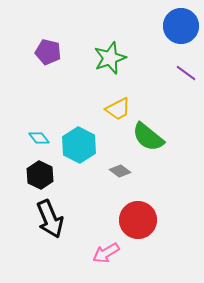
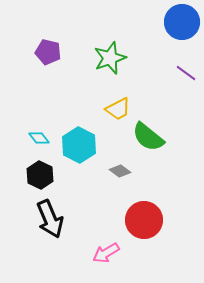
blue circle: moved 1 px right, 4 px up
red circle: moved 6 px right
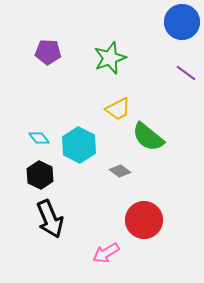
purple pentagon: rotated 10 degrees counterclockwise
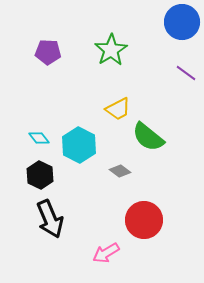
green star: moved 1 px right, 8 px up; rotated 12 degrees counterclockwise
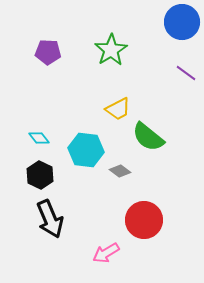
cyan hexagon: moved 7 px right, 5 px down; rotated 20 degrees counterclockwise
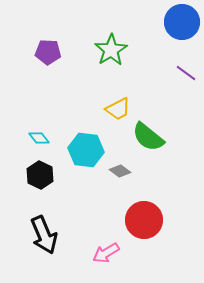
black arrow: moved 6 px left, 16 px down
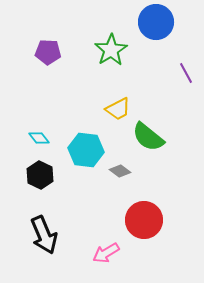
blue circle: moved 26 px left
purple line: rotated 25 degrees clockwise
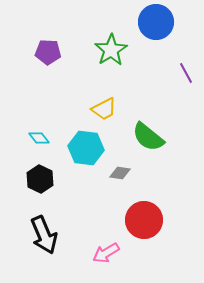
yellow trapezoid: moved 14 px left
cyan hexagon: moved 2 px up
gray diamond: moved 2 px down; rotated 30 degrees counterclockwise
black hexagon: moved 4 px down
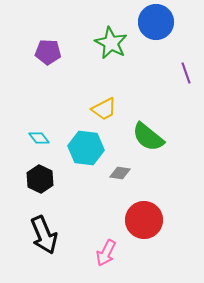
green star: moved 7 px up; rotated 12 degrees counterclockwise
purple line: rotated 10 degrees clockwise
pink arrow: rotated 32 degrees counterclockwise
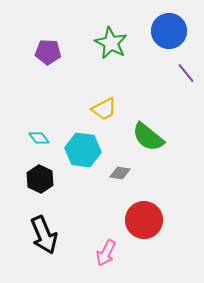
blue circle: moved 13 px right, 9 px down
purple line: rotated 20 degrees counterclockwise
cyan hexagon: moved 3 px left, 2 px down
